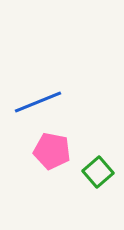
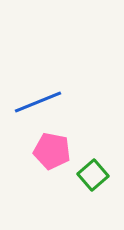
green square: moved 5 px left, 3 px down
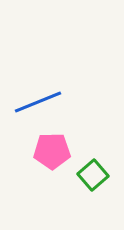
pink pentagon: rotated 12 degrees counterclockwise
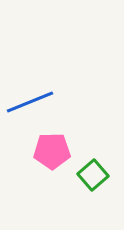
blue line: moved 8 px left
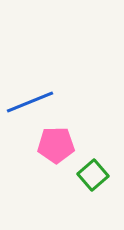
pink pentagon: moved 4 px right, 6 px up
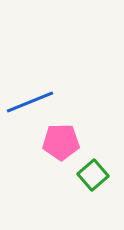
pink pentagon: moved 5 px right, 3 px up
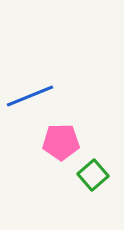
blue line: moved 6 px up
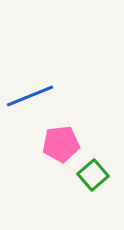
pink pentagon: moved 2 px down; rotated 6 degrees counterclockwise
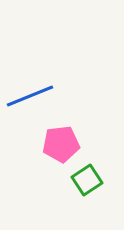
green square: moved 6 px left, 5 px down; rotated 8 degrees clockwise
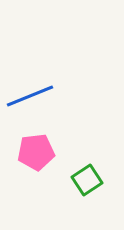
pink pentagon: moved 25 px left, 8 px down
